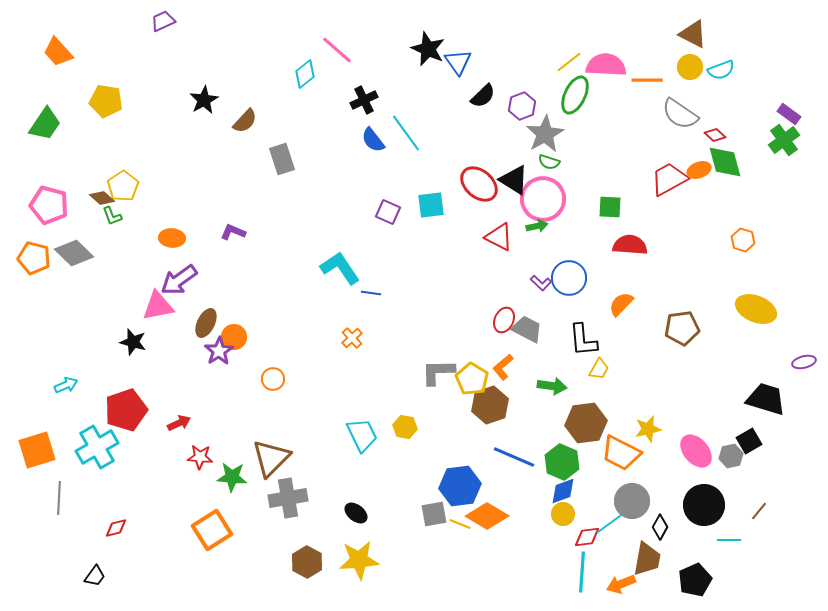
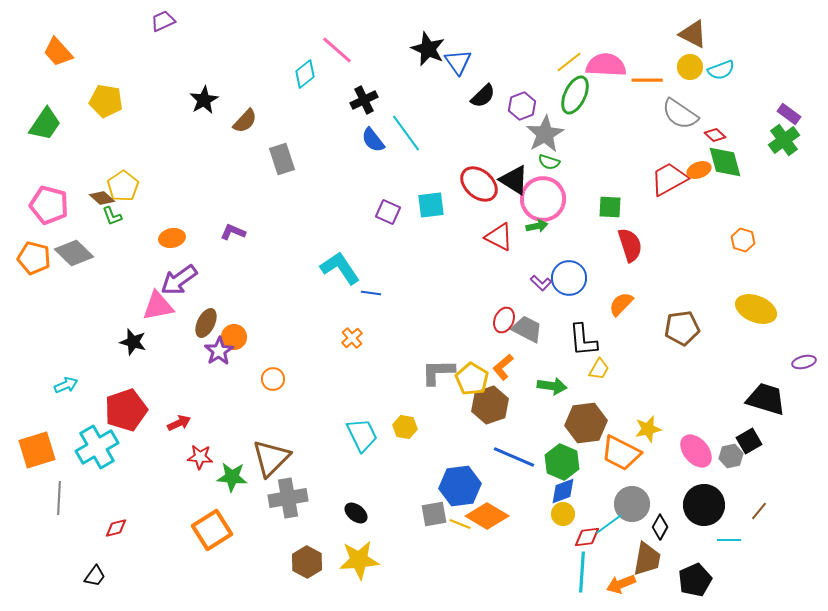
orange ellipse at (172, 238): rotated 15 degrees counterclockwise
red semicircle at (630, 245): rotated 68 degrees clockwise
gray circle at (632, 501): moved 3 px down
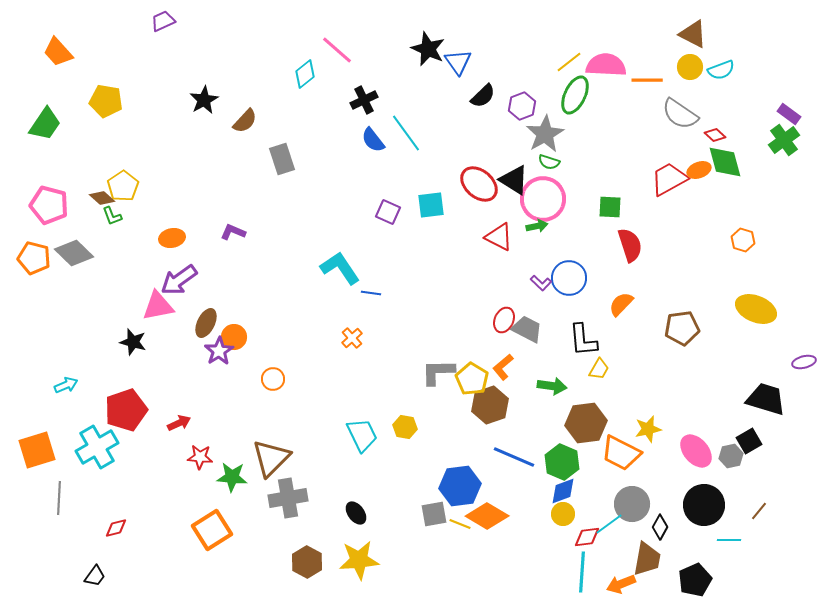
black ellipse at (356, 513): rotated 15 degrees clockwise
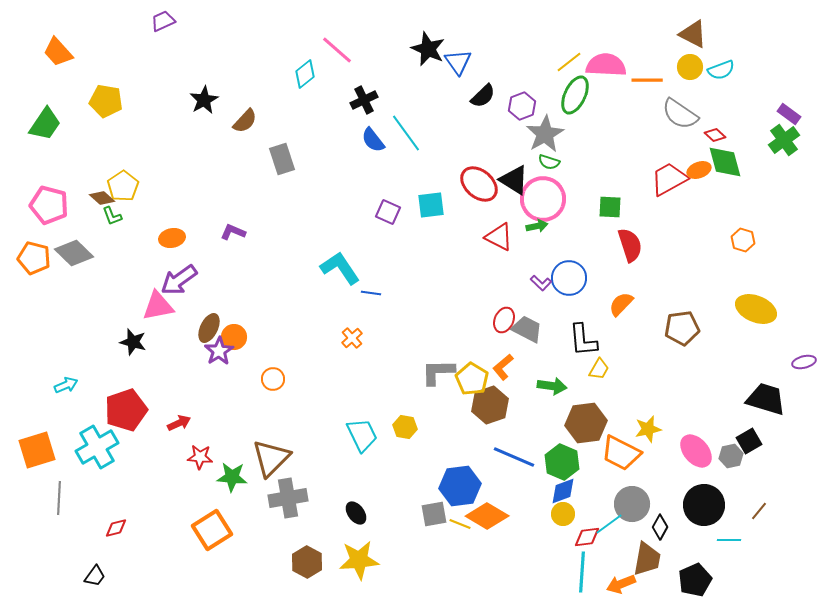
brown ellipse at (206, 323): moved 3 px right, 5 px down
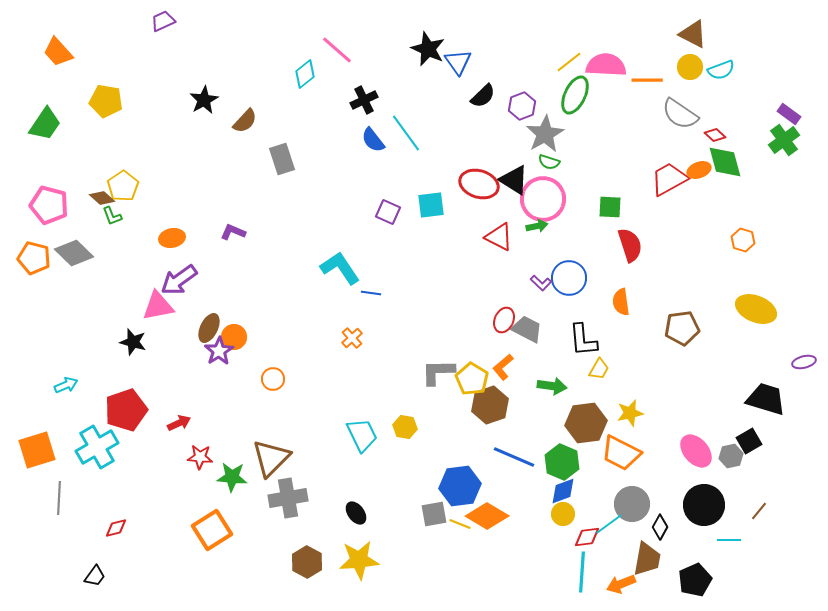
red ellipse at (479, 184): rotated 24 degrees counterclockwise
orange semicircle at (621, 304): moved 2 px up; rotated 52 degrees counterclockwise
yellow star at (648, 429): moved 18 px left, 16 px up
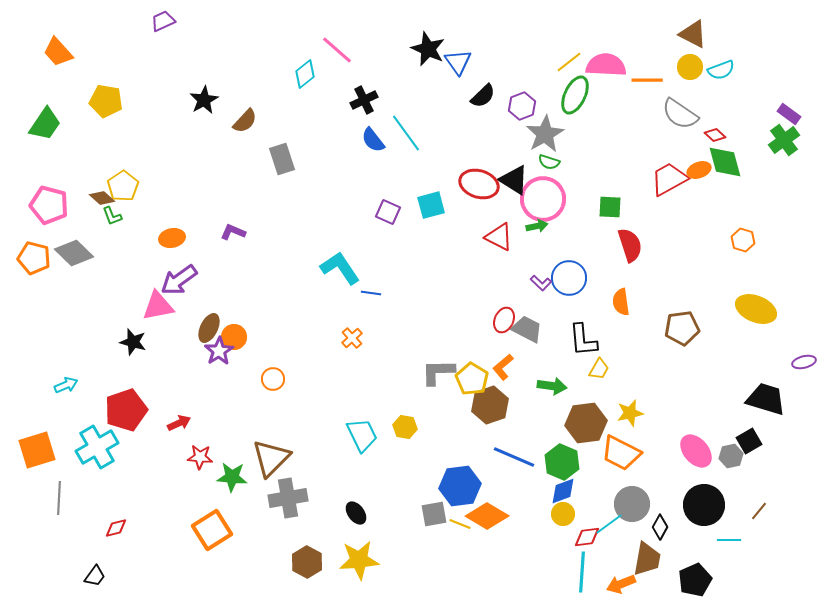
cyan square at (431, 205): rotated 8 degrees counterclockwise
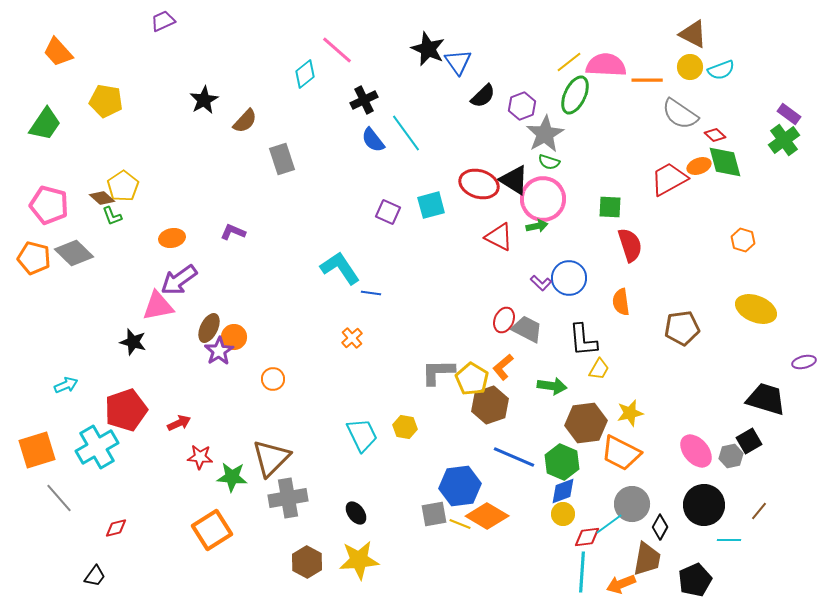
orange ellipse at (699, 170): moved 4 px up
gray line at (59, 498): rotated 44 degrees counterclockwise
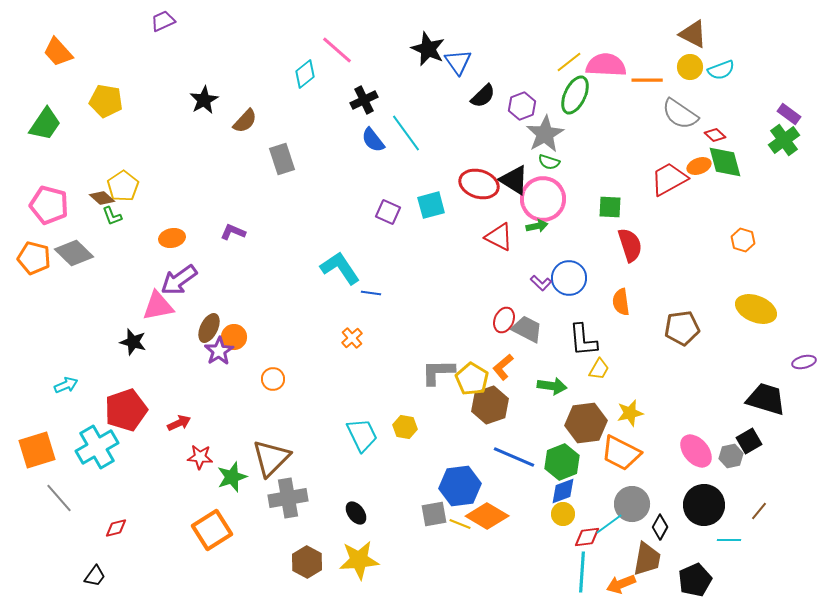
green hexagon at (562, 462): rotated 16 degrees clockwise
green star at (232, 477): rotated 24 degrees counterclockwise
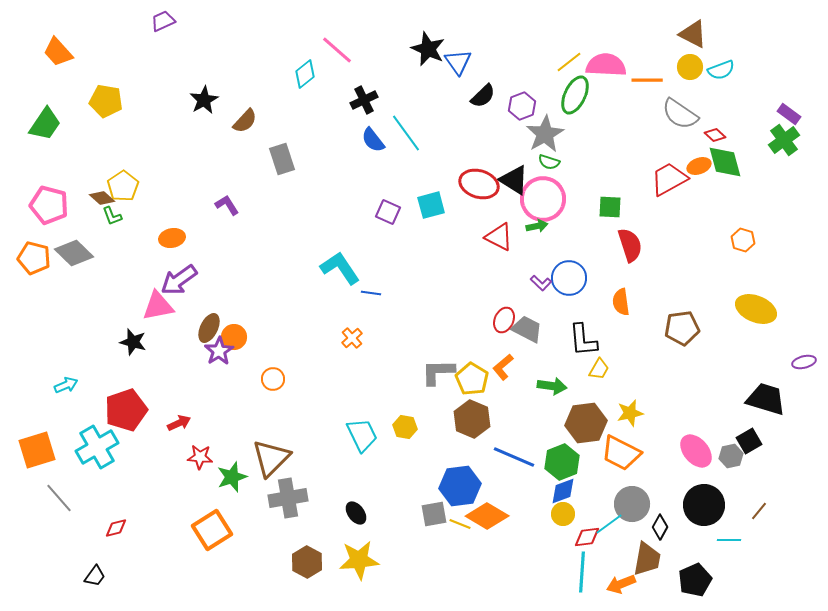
purple L-shape at (233, 232): moved 6 px left, 27 px up; rotated 35 degrees clockwise
brown hexagon at (490, 405): moved 18 px left, 14 px down; rotated 18 degrees counterclockwise
